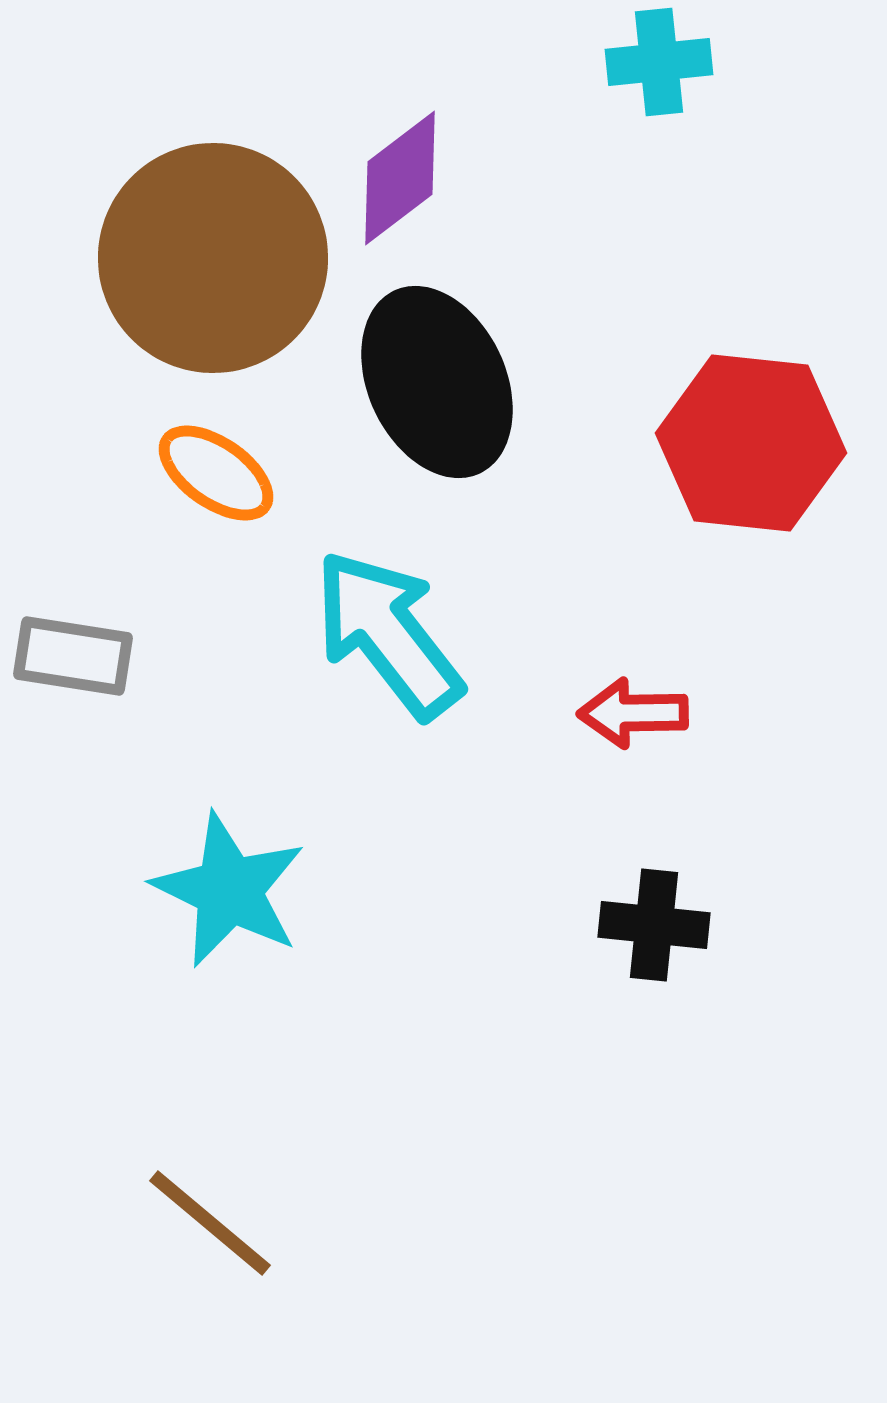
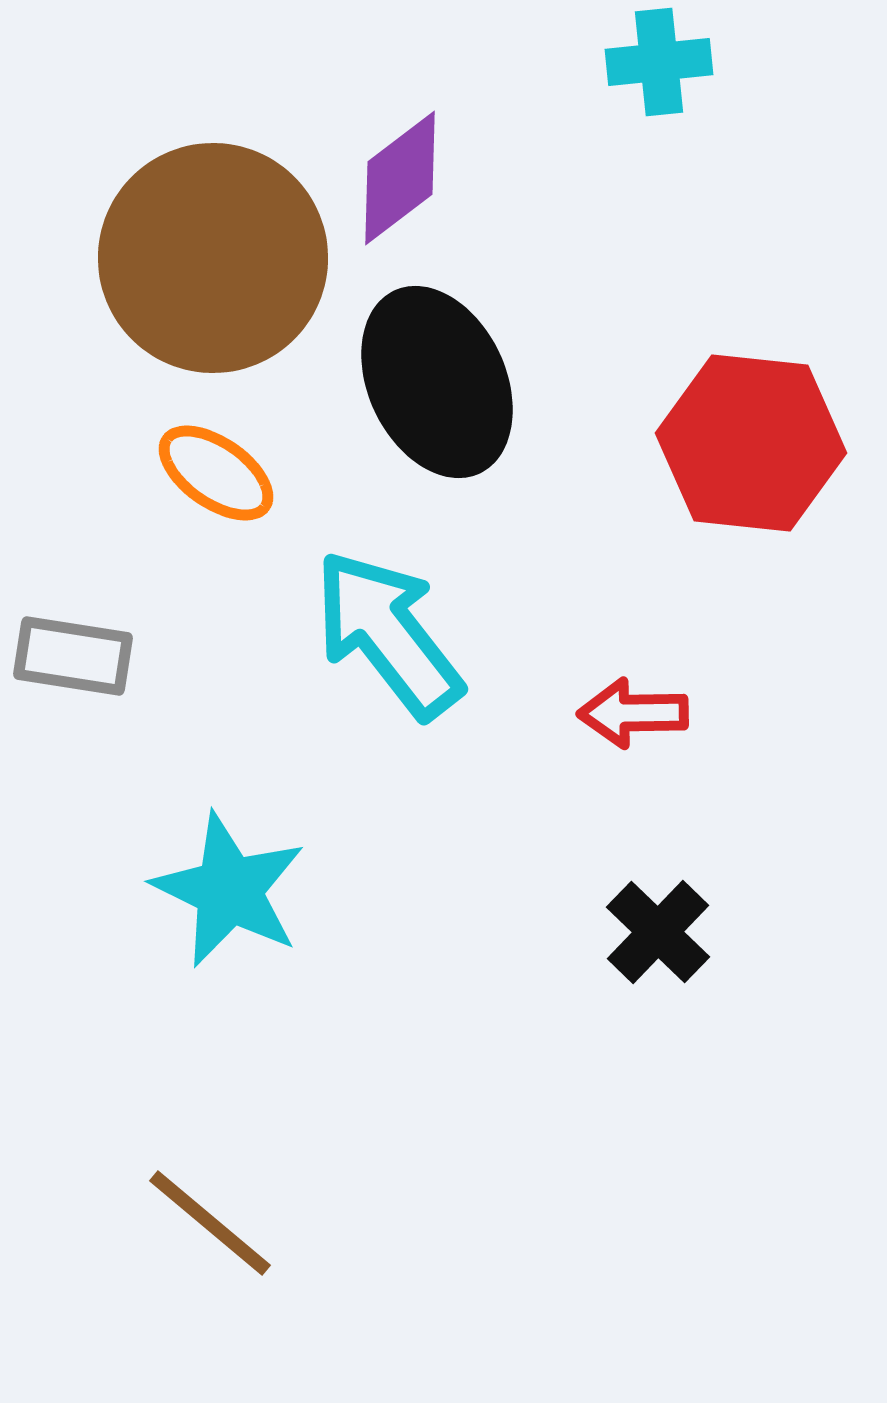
black cross: moved 4 px right, 7 px down; rotated 38 degrees clockwise
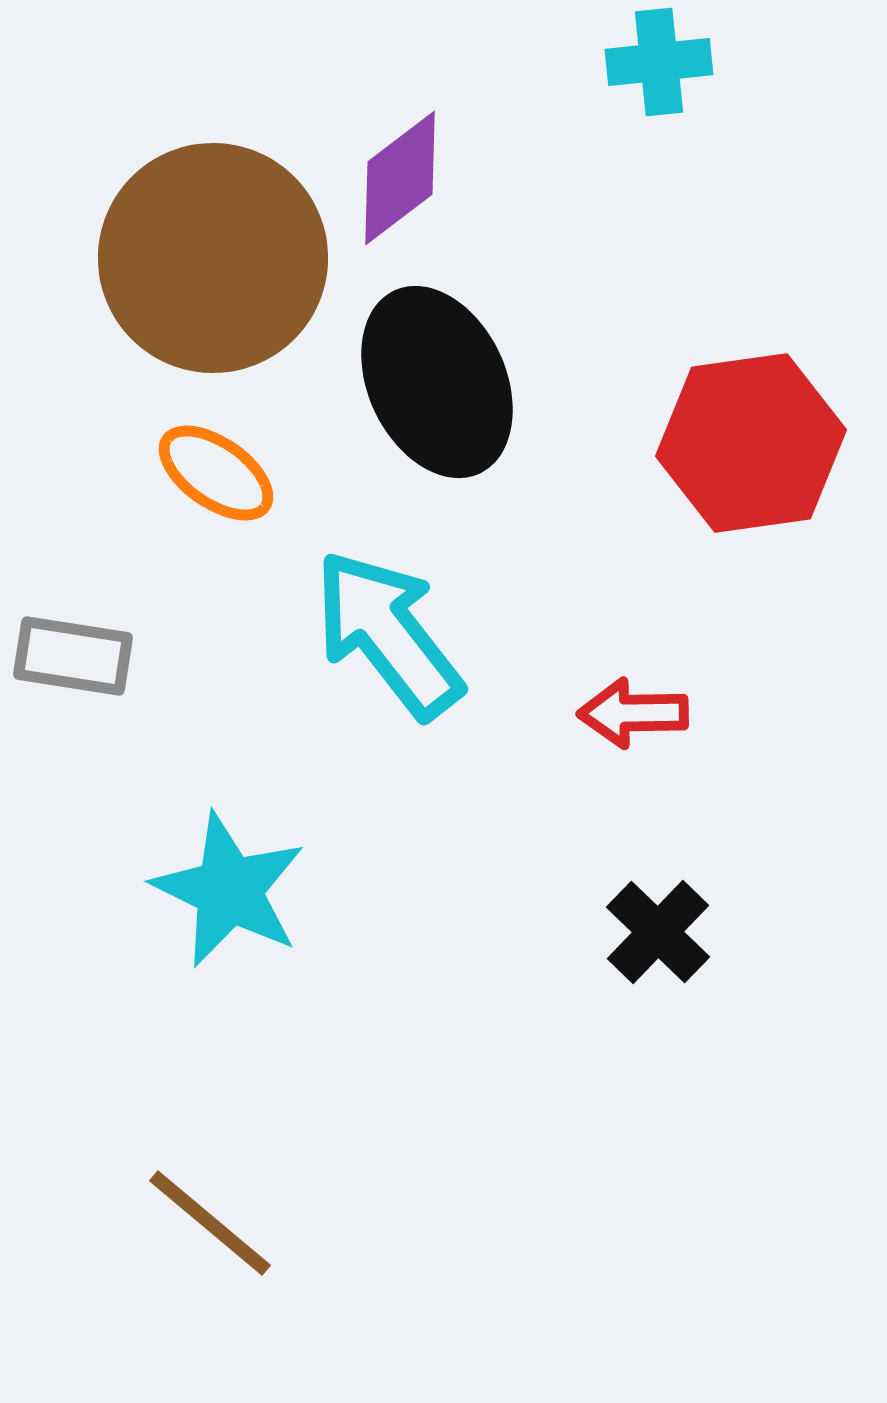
red hexagon: rotated 14 degrees counterclockwise
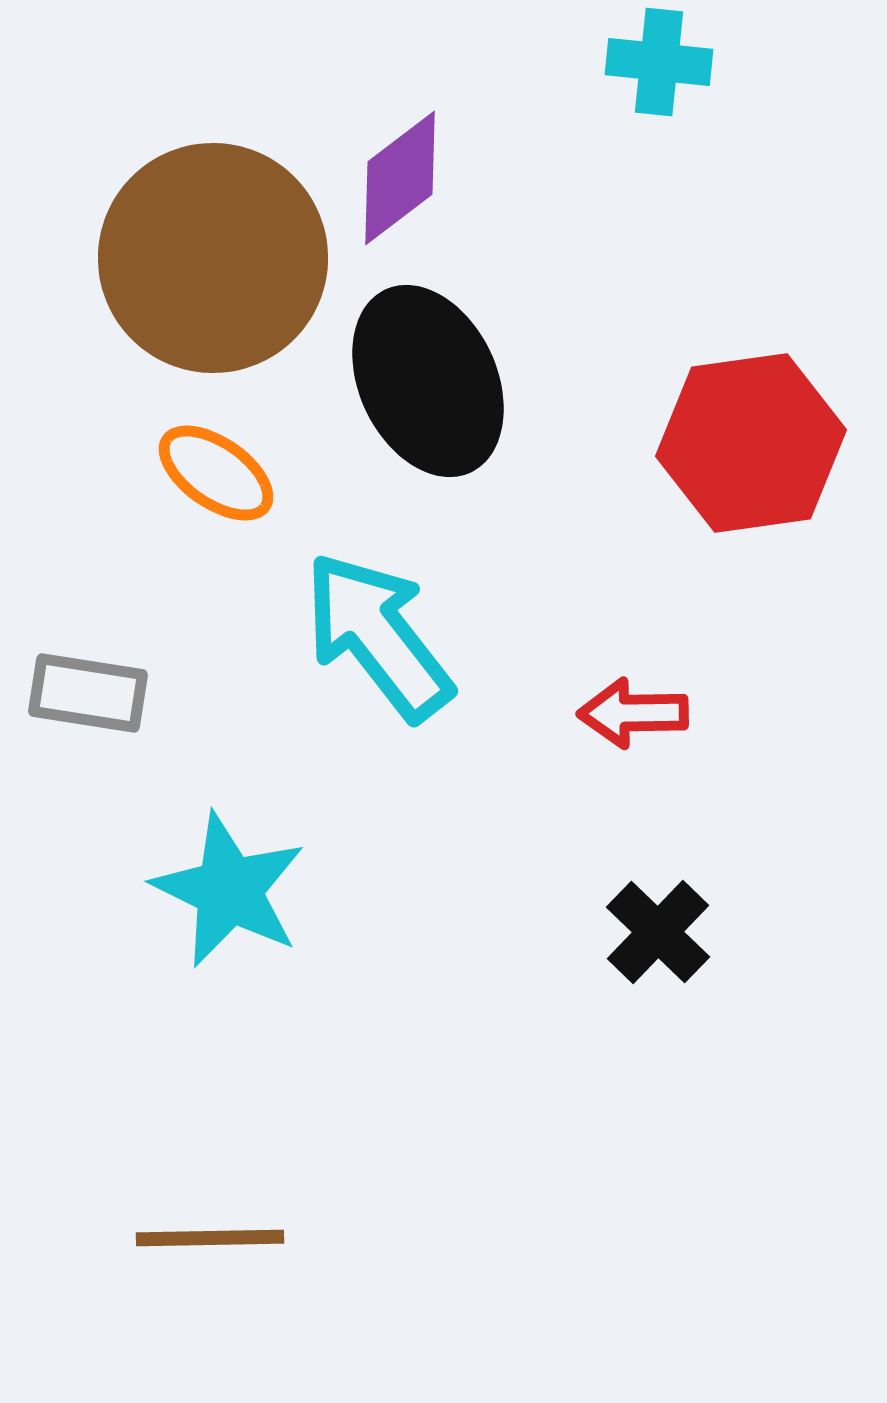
cyan cross: rotated 12 degrees clockwise
black ellipse: moved 9 px left, 1 px up
cyan arrow: moved 10 px left, 2 px down
gray rectangle: moved 15 px right, 37 px down
brown line: moved 15 px down; rotated 41 degrees counterclockwise
